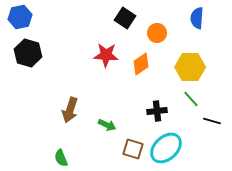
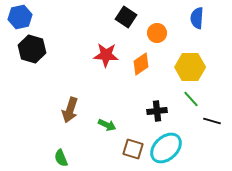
black square: moved 1 px right, 1 px up
black hexagon: moved 4 px right, 4 px up
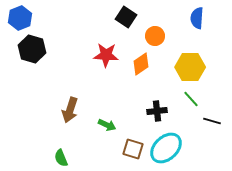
blue hexagon: moved 1 px down; rotated 10 degrees counterclockwise
orange circle: moved 2 px left, 3 px down
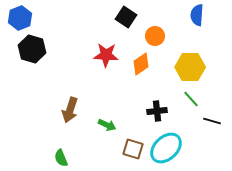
blue semicircle: moved 3 px up
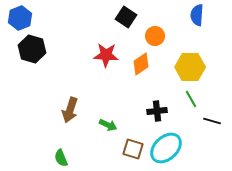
green line: rotated 12 degrees clockwise
green arrow: moved 1 px right
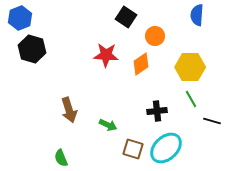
brown arrow: moved 1 px left; rotated 35 degrees counterclockwise
